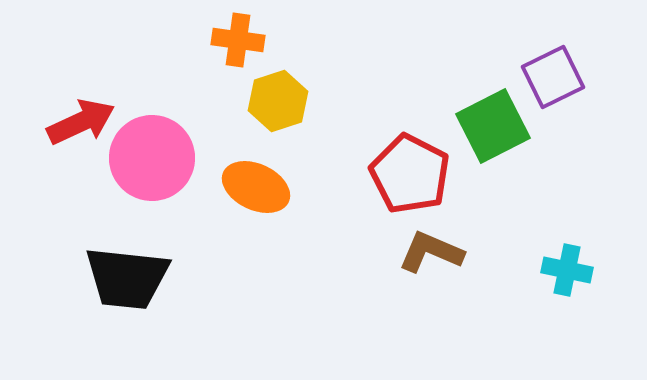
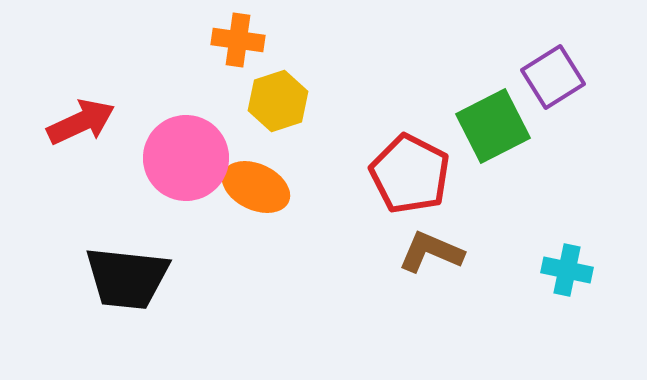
purple square: rotated 6 degrees counterclockwise
pink circle: moved 34 px right
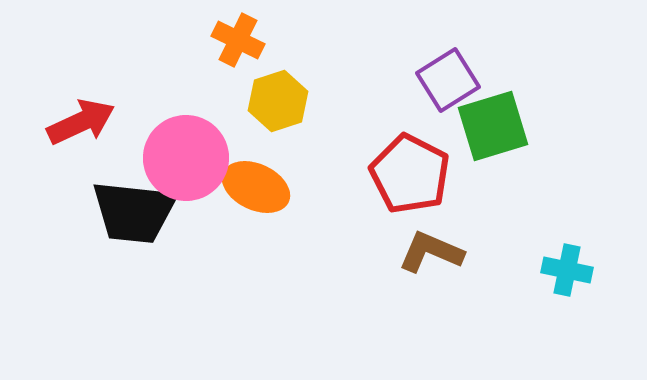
orange cross: rotated 18 degrees clockwise
purple square: moved 105 px left, 3 px down
green square: rotated 10 degrees clockwise
black trapezoid: moved 7 px right, 66 px up
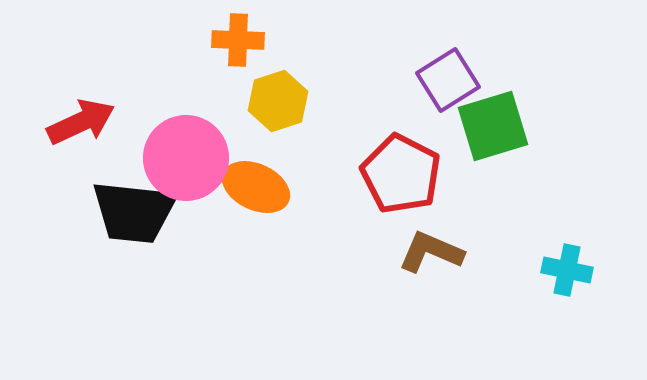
orange cross: rotated 24 degrees counterclockwise
red pentagon: moved 9 px left
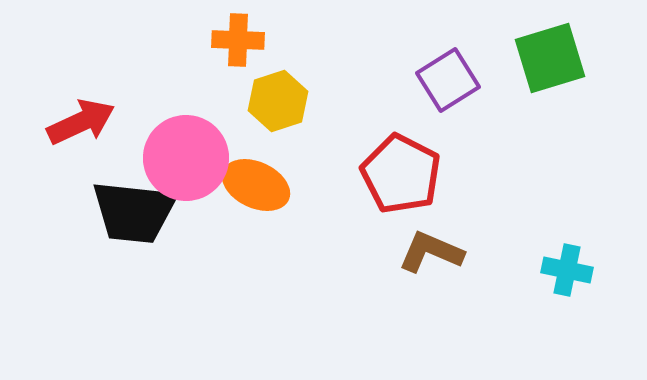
green square: moved 57 px right, 68 px up
orange ellipse: moved 2 px up
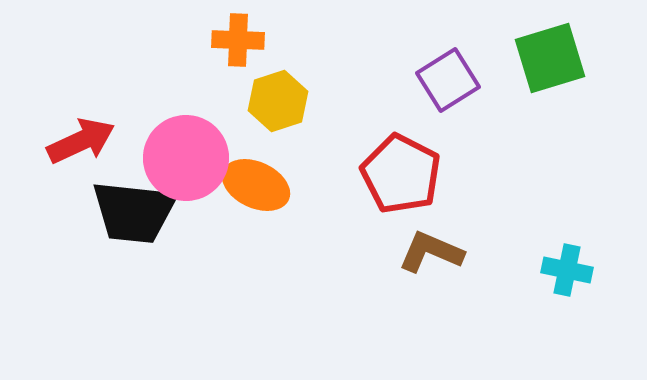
red arrow: moved 19 px down
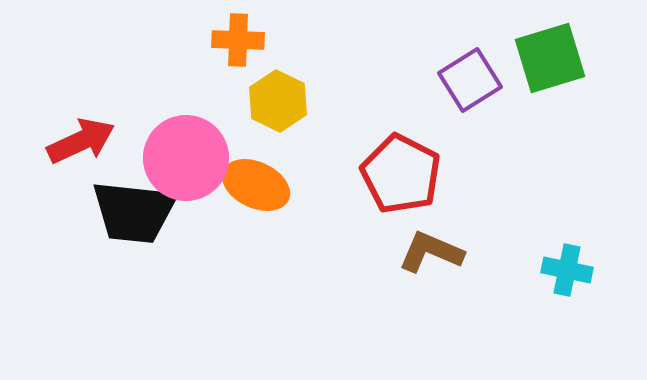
purple square: moved 22 px right
yellow hexagon: rotated 16 degrees counterclockwise
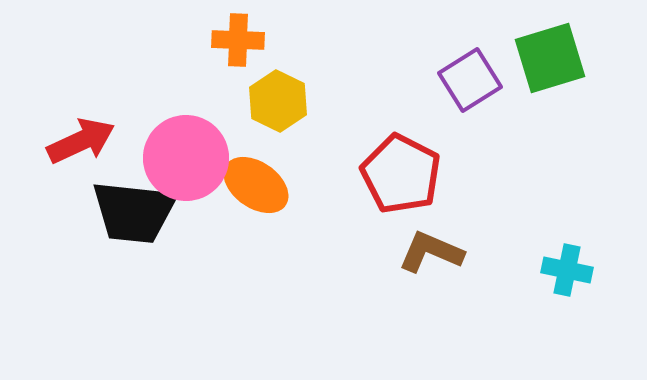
orange ellipse: rotated 10 degrees clockwise
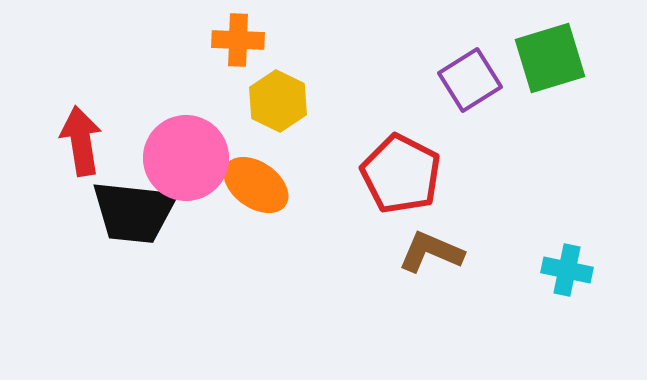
red arrow: rotated 74 degrees counterclockwise
